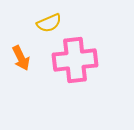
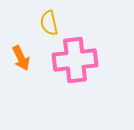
yellow semicircle: rotated 100 degrees clockwise
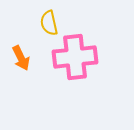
pink cross: moved 3 px up
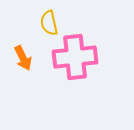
orange arrow: moved 2 px right
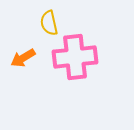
orange arrow: rotated 85 degrees clockwise
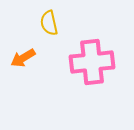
pink cross: moved 17 px right, 5 px down
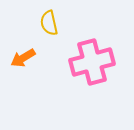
pink cross: rotated 9 degrees counterclockwise
